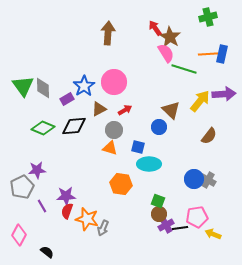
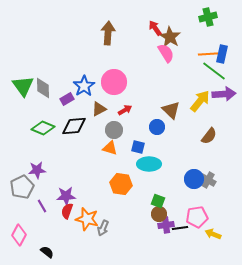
green line at (184, 69): moved 30 px right, 2 px down; rotated 20 degrees clockwise
blue circle at (159, 127): moved 2 px left
purple cross at (166, 225): rotated 21 degrees clockwise
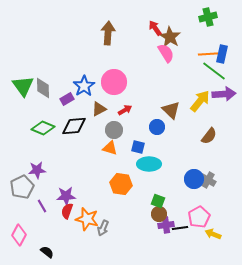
pink pentagon at (197, 217): moved 2 px right; rotated 20 degrees counterclockwise
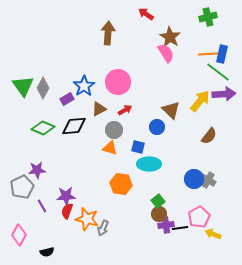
red arrow at (155, 28): moved 9 px left, 14 px up; rotated 21 degrees counterclockwise
green line at (214, 71): moved 4 px right, 1 px down
pink circle at (114, 82): moved 4 px right
gray diamond at (43, 88): rotated 30 degrees clockwise
green square at (158, 201): rotated 32 degrees clockwise
black semicircle at (47, 252): rotated 128 degrees clockwise
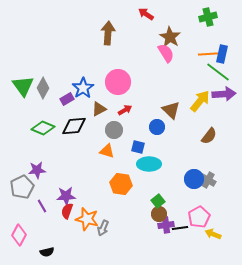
blue star at (84, 86): moved 1 px left, 2 px down
orange triangle at (110, 148): moved 3 px left, 3 px down
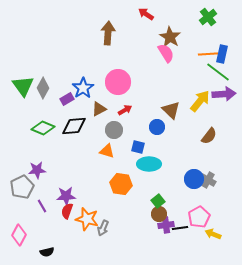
green cross at (208, 17): rotated 24 degrees counterclockwise
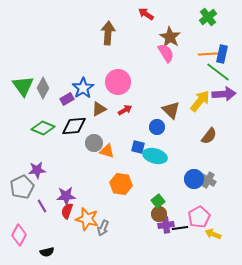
gray circle at (114, 130): moved 20 px left, 13 px down
cyan ellipse at (149, 164): moved 6 px right, 8 px up; rotated 15 degrees clockwise
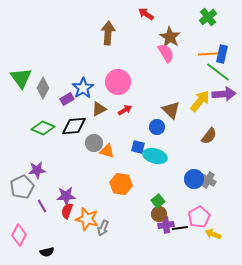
green triangle at (23, 86): moved 2 px left, 8 px up
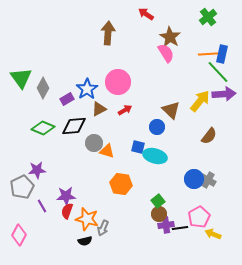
green line at (218, 72): rotated 10 degrees clockwise
blue star at (83, 88): moved 4 px right, 1 px down
black semicircle at (47, 252): moved 38 px right, 11 px up
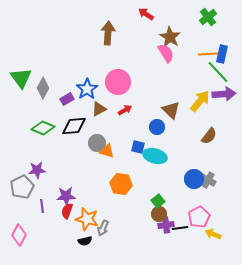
gray circle at (94, 143): moved 3 px right
purple line at (42, 206): rotated 24 degrees clockwise
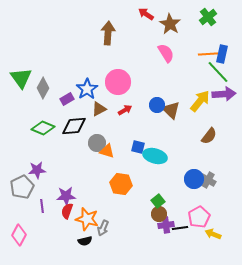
brown star at (170, 37): moved 13 px up
blue circle at (157, 127): moved 22 px up
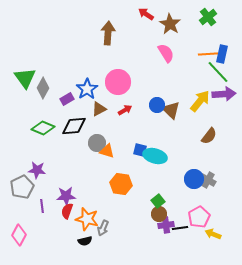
green triangle at (21, 78): moved 4 px right
blue square at (138, 147): moved 2 px right, 3 px down
purple star at (37, 170): rotated 12 degrees clockwise
